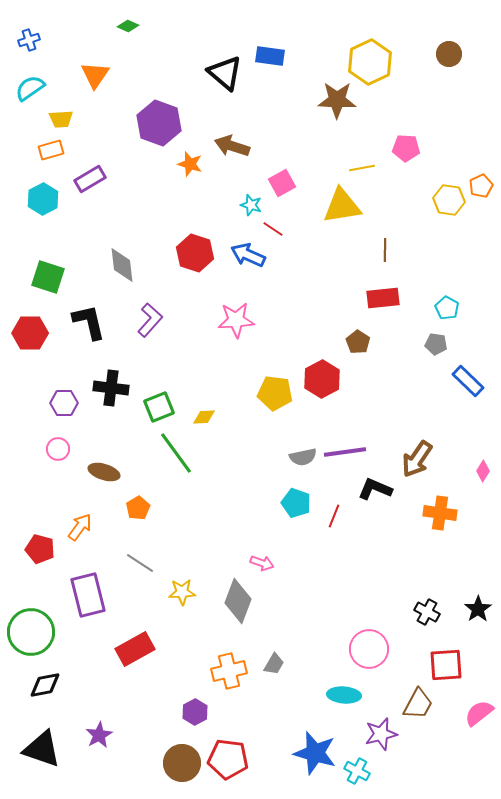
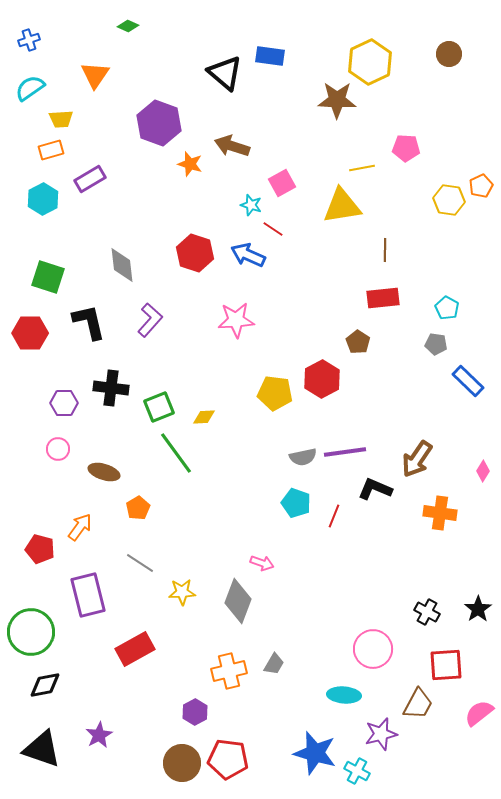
pink circle at (369, 649): moved 4 px right
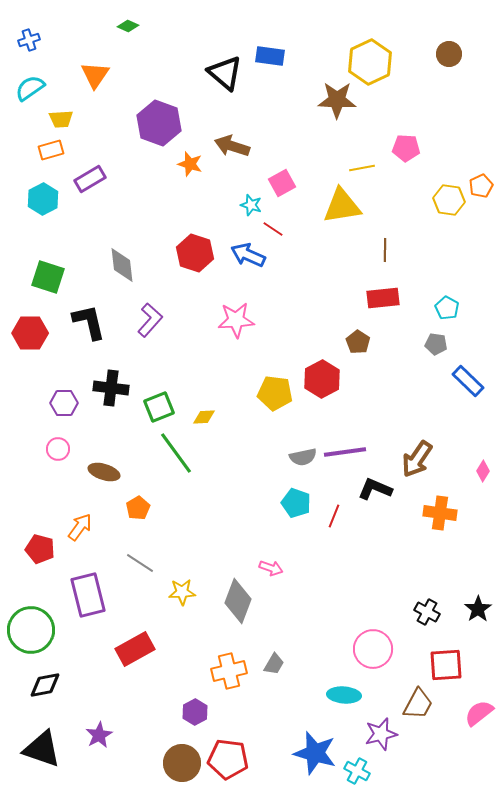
pink arrow at (262, 563): moved 9 px right, 5 px down
green circle at (31, 632): moved 2 px up
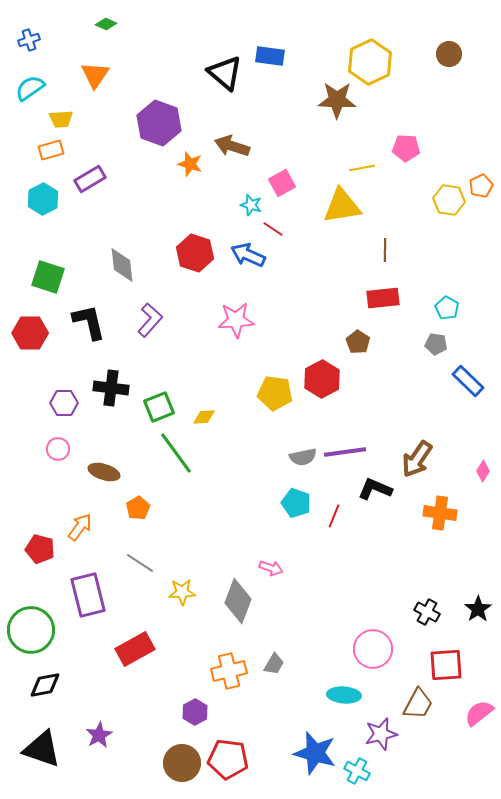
green diamond at (128, 26): moved 22 px left, 2 px up
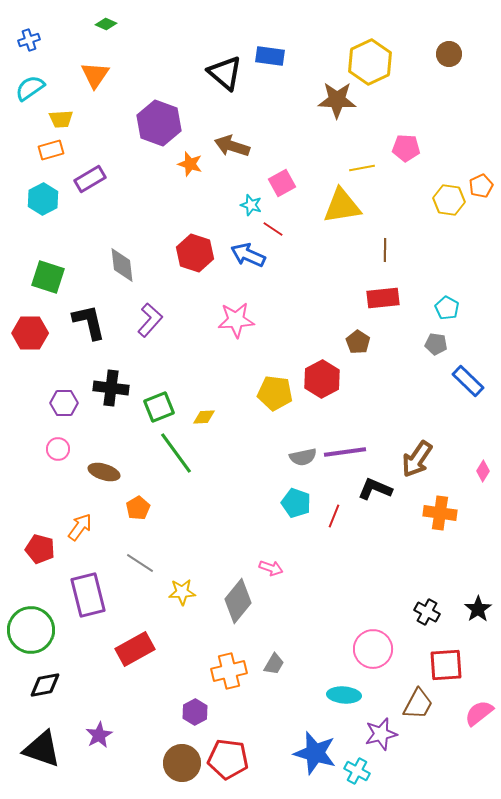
gray diamond at (238, 601): rotated 18 degrees clockwise
